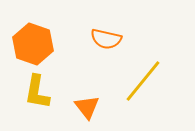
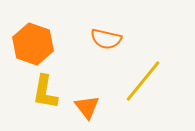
yellow L-shape: moved 8 px right
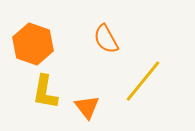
orange semicircle: rotated 48 degrees clockwise
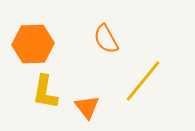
orange hexagon: rotated 21 degrees counterclockwise
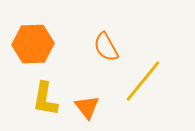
orange semicircle: moved 8 px down
yellow L-shape: moved 7 px down
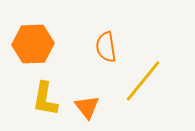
orange semicircle: rotated 20 degrees clockwise
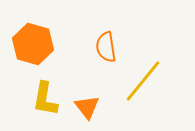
orange hexagon: rotated 18 degrees clockwise
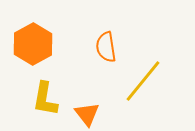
orange hexagon: rotated 15 degrees clockwise
orange triangle: moved 7 px down
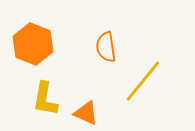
orange hexagon: rotated 9 degrees counterclockwise
orange triangle: moved 1 px left, 1 px up; rotated 28 degrees counterclockwise
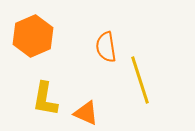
orange hexagon: moved 8 px up; rotated 15 degrees clockwise
yellow line: moved 3 px left, 1 px up; rotated 57 degrees counterclockwise
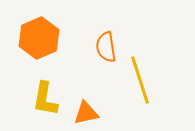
orange hexagon: moved 6 px right, 2 px down
orange triangle: rotated 36 degrees counterclockwise
